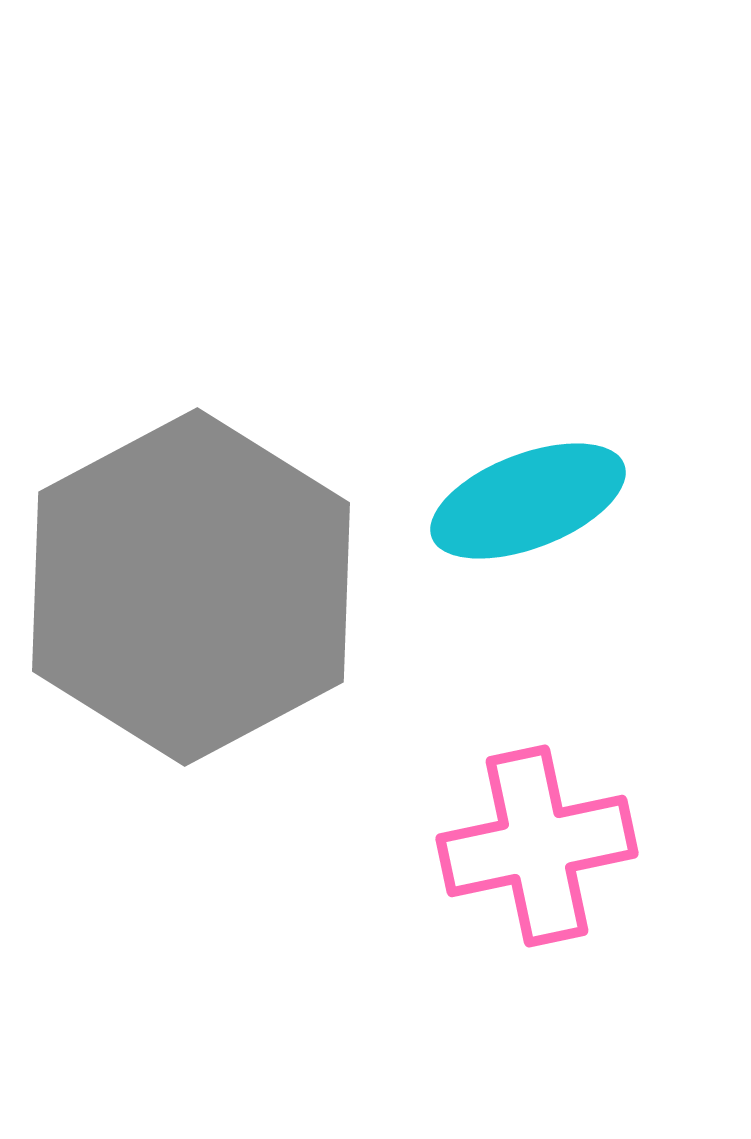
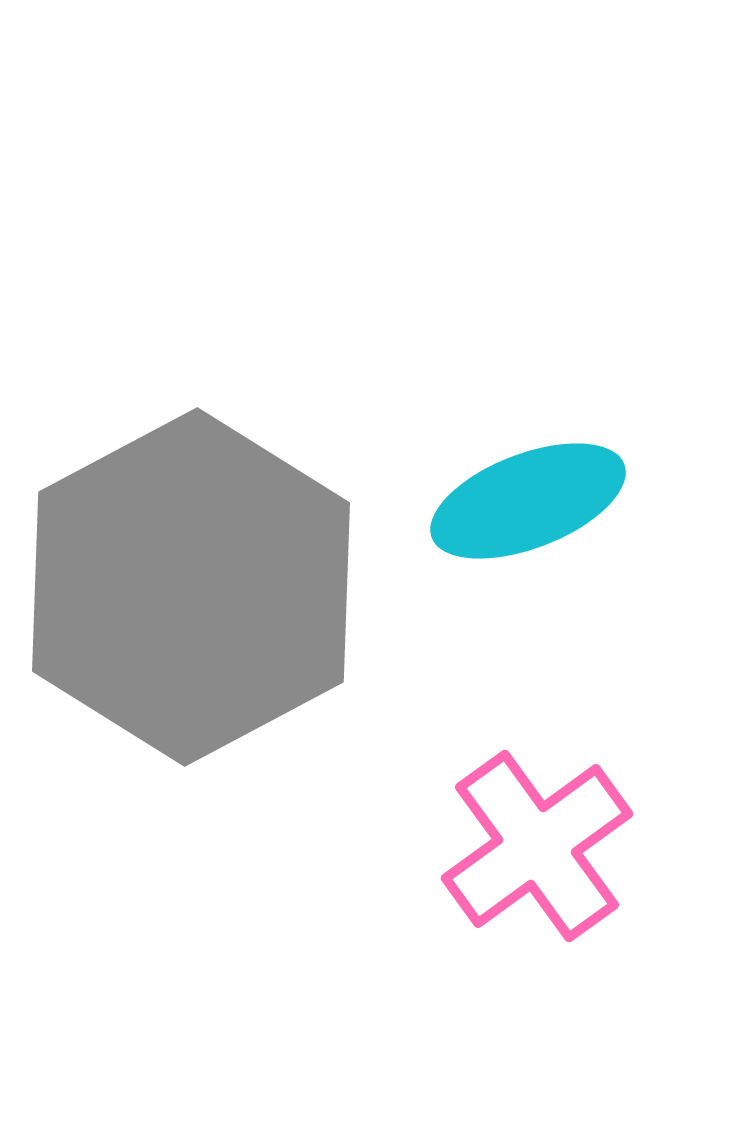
pink cross: rotated 24 degrees counterclockwise
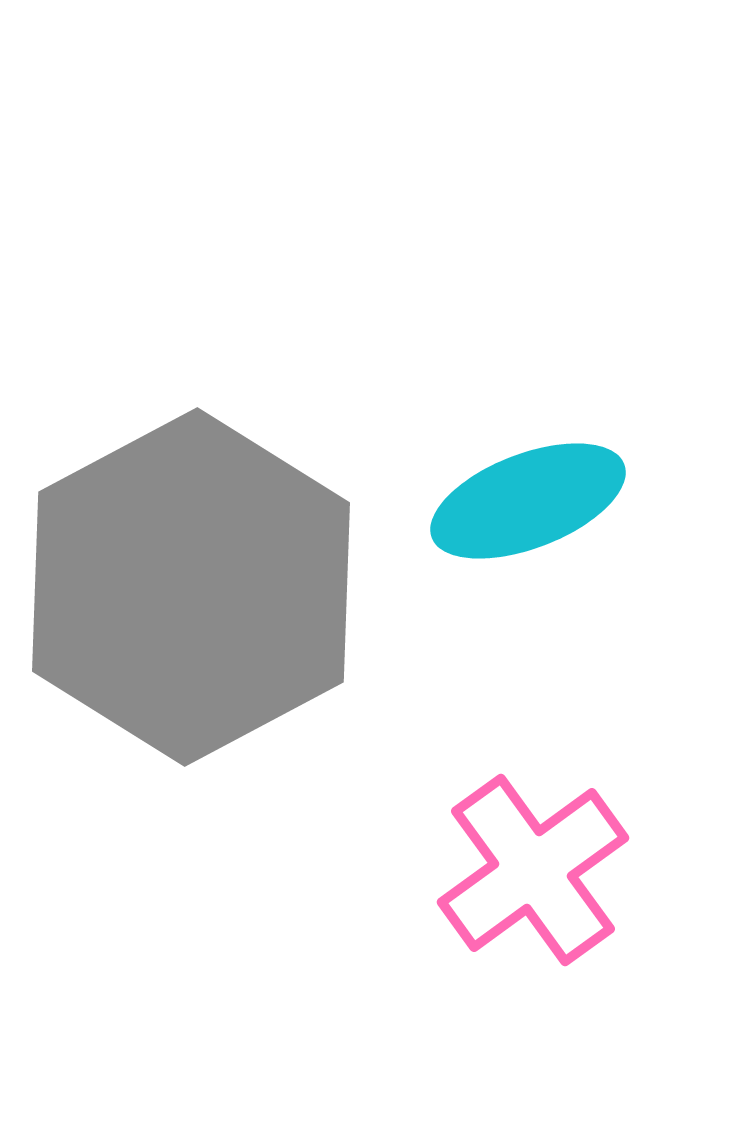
pink cross: moved 4 px left, 24 px down
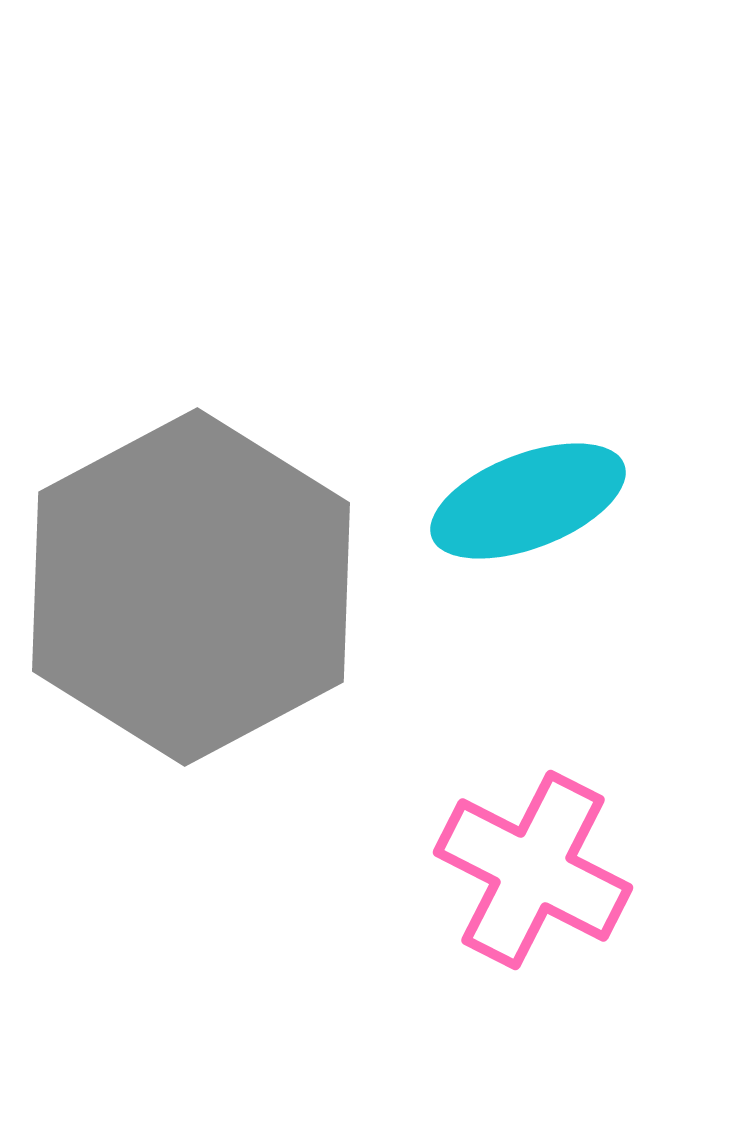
pink cross: rotated 27 degrees counterclockwise
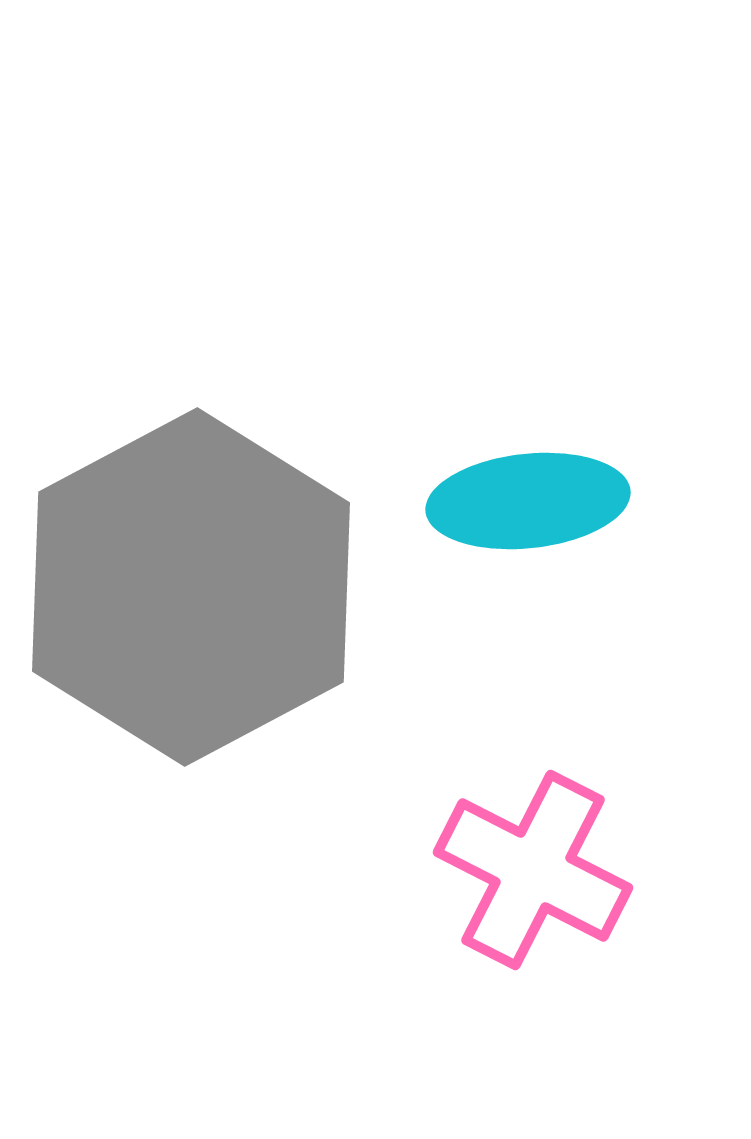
cyan ellipse: rotated 15 degrees clockwise
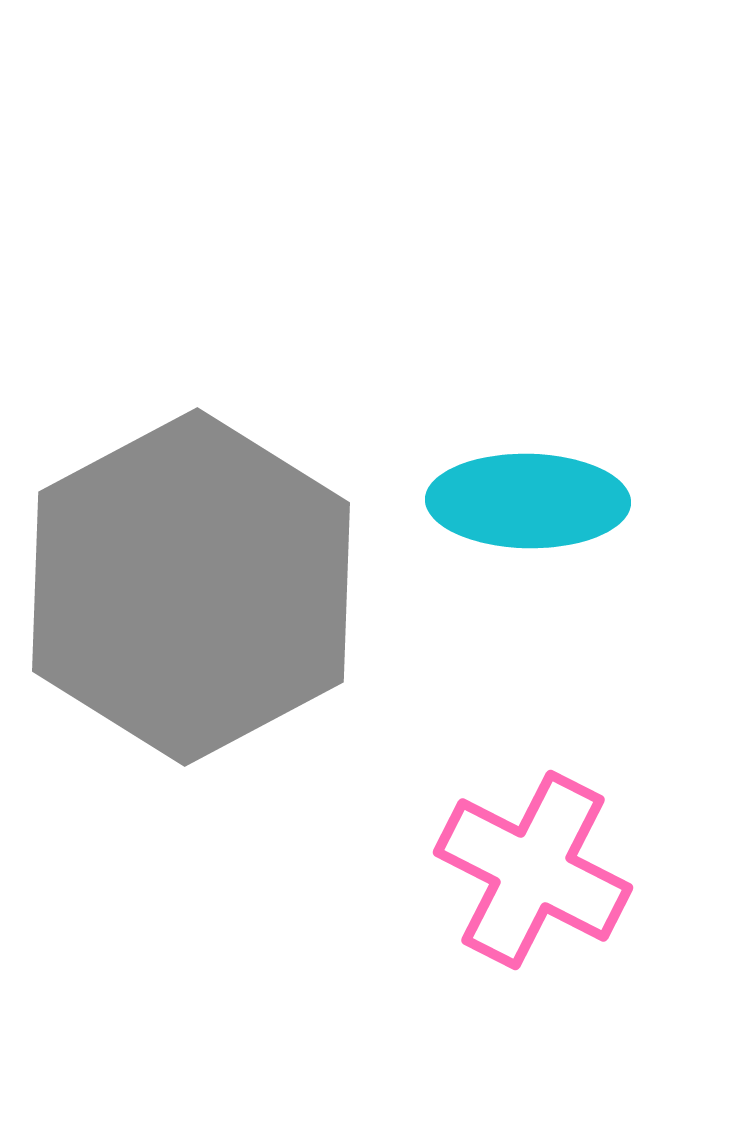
cyan ellipse: rotated 7 degrees clockwise
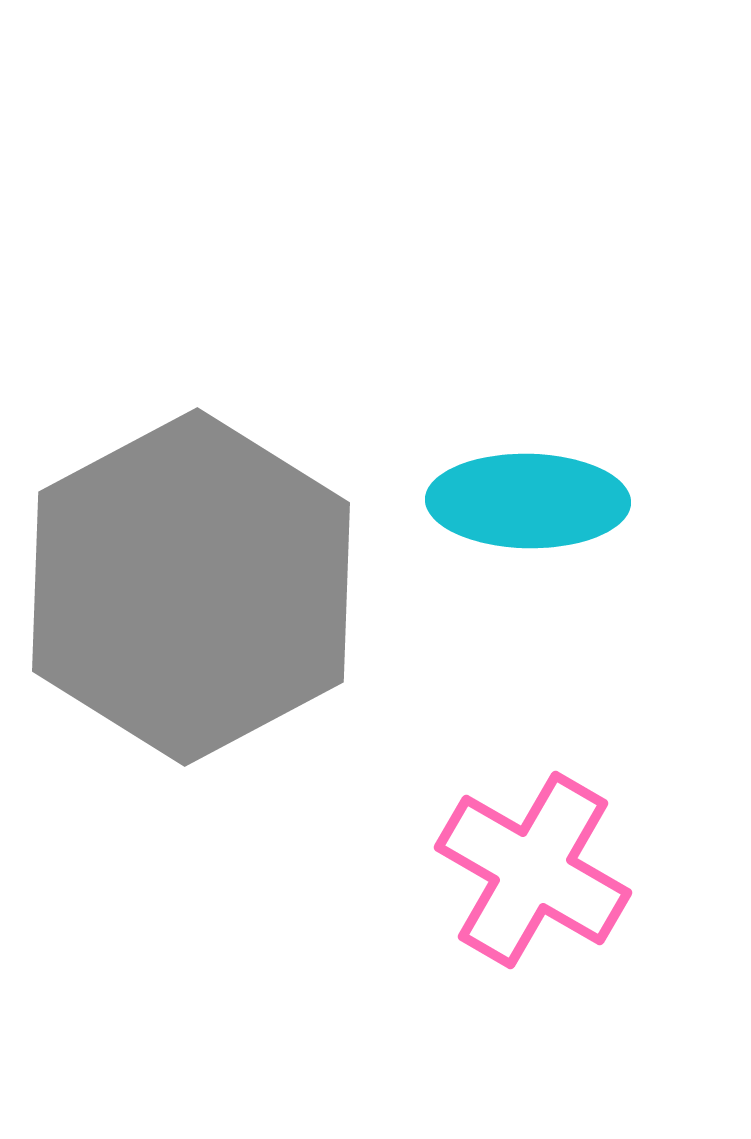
pink cross: rotated 3 degrees clockwise
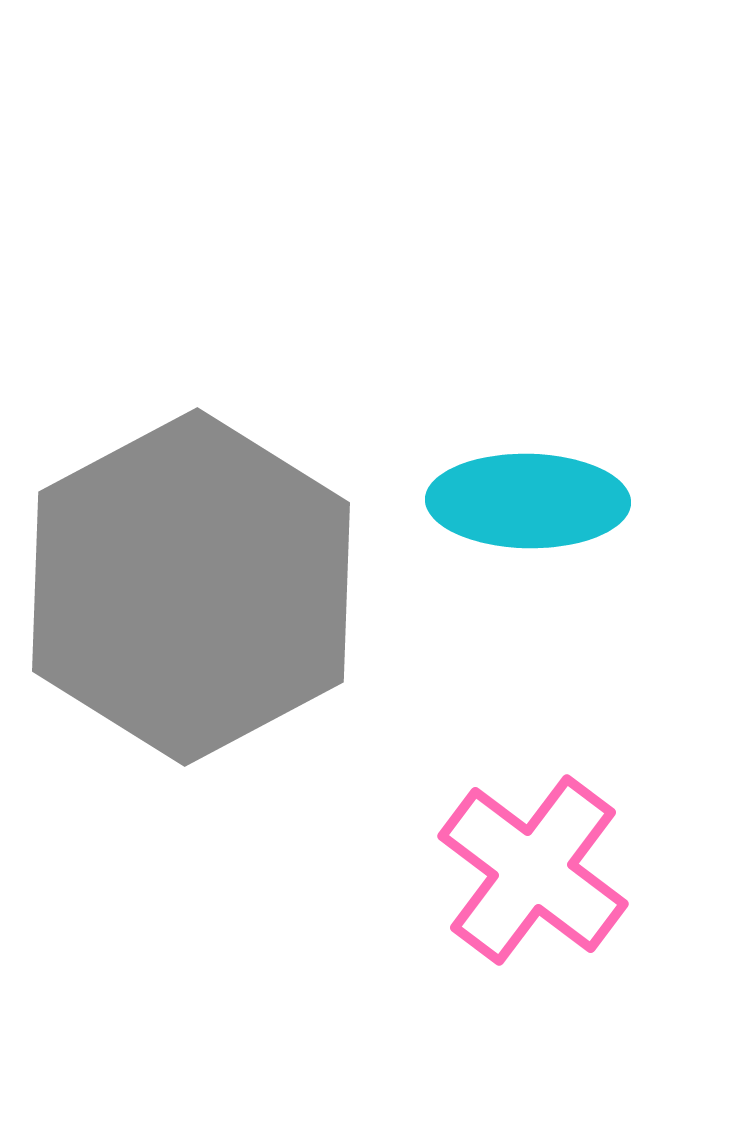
pink cross: rotated 7 degrees clockwise
